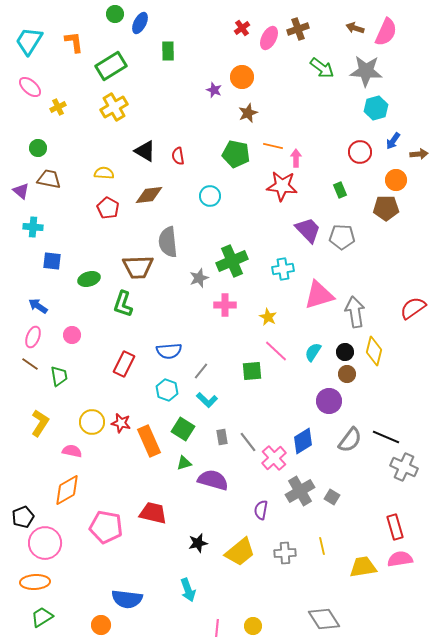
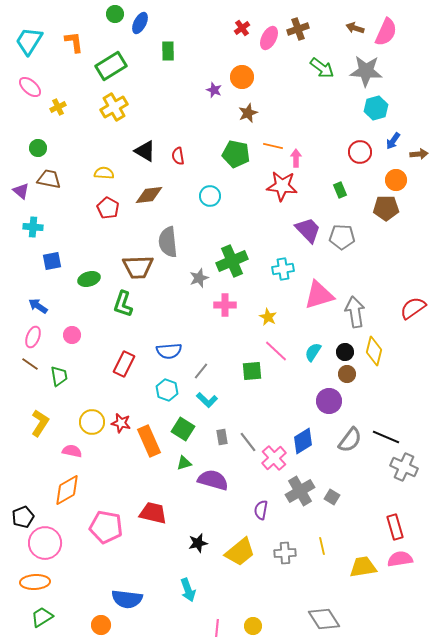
blue square at (52, 261): rotated 18 degrees counterclockwise
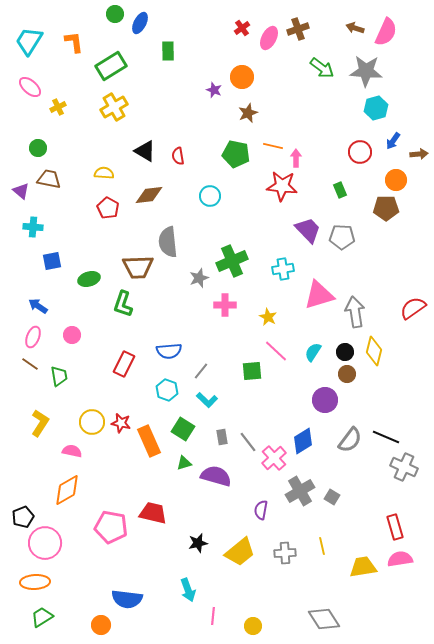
purple circle at (329, 401): moved 4 px left, 1 px up
purple semicircle at (213, 480): moved 3 px right, 4 px up
pink pentagon at (106, 527): moved 5 px right
pink line at (217, 628): moved 4 px left, 12 px up
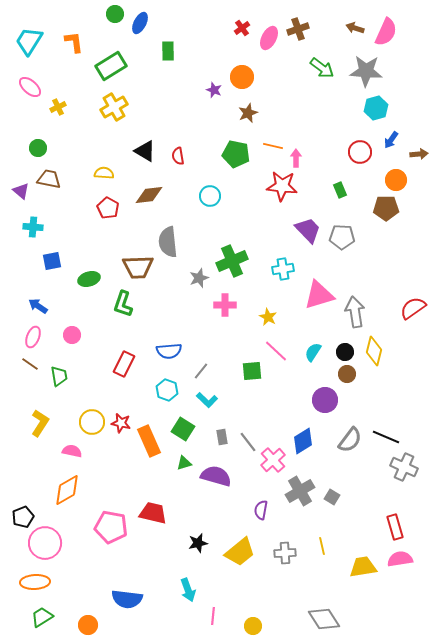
blue arrow at (393, 141): moved 2 px left, 1 px up
pink cross at (274, 458): moved 1 px left, 2 px down
orange circle at (101, 625): moved 13 px left
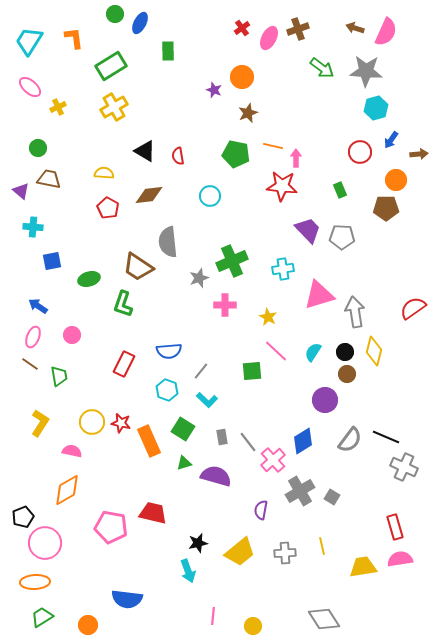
orange L-shape at (74, 42): moved 4 px up
brown trapezoid at (138, 267): rotated 36 degrees clockwise
cyan arrow at (188, 590): moved 19 px up
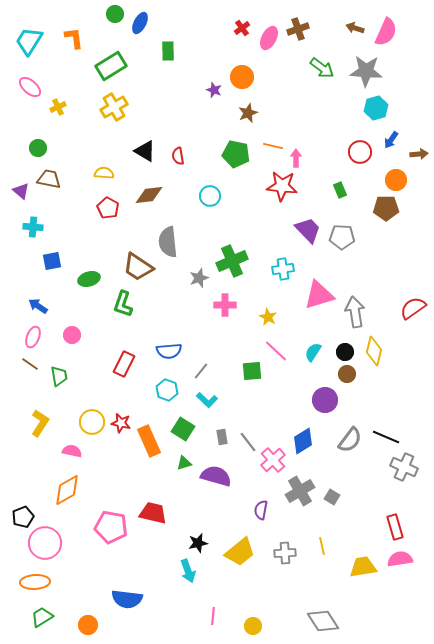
gray diamond at (324, 619): moved 1 px left, 2 px down
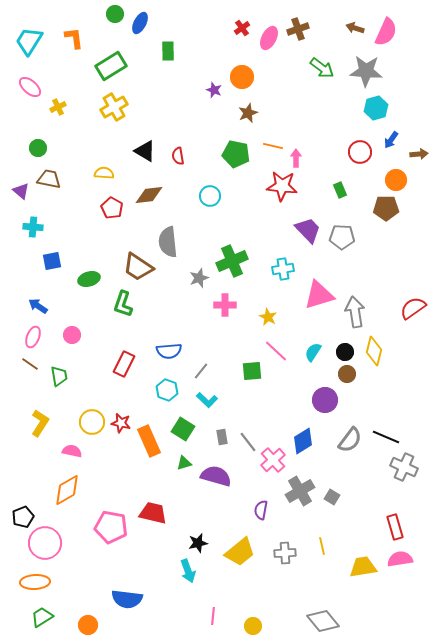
red pentagon at (108, 208): moved 4 px right
gray diamond at (323, 621): rotated 8 degrees counterclockwise
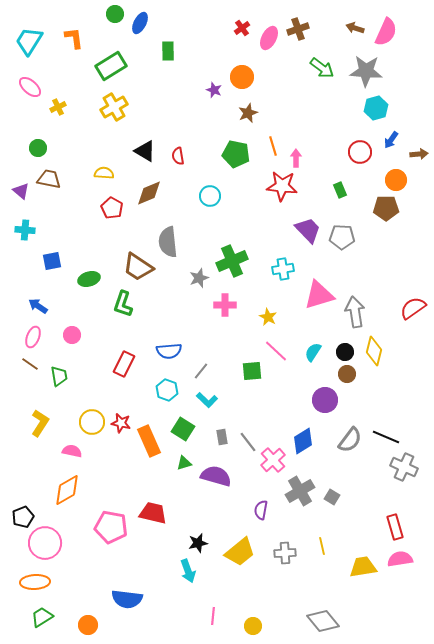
orange line at (273, 146): rotated 60 degrees clockwise
brown diamond at (149, 195): moved 2 px up; rotated 16 degrees counterclockwise
cyan cross at (33, 227): moved 8 px left, 3 px down
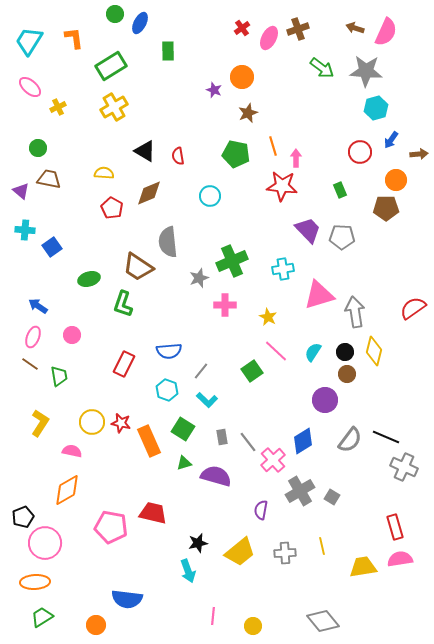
blue square at (52, 261): moved 14 px up; rotated 24 degrees counterclockwise
green square at (252, 371): rotated 30 degrees counterclockwise
orange circle at (88, 625): moved 8 px right
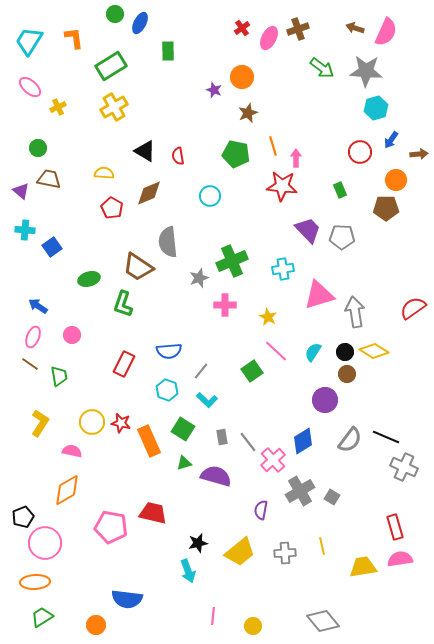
yellow diamond at (374, 351): rotated 72 degrees counterclockwise
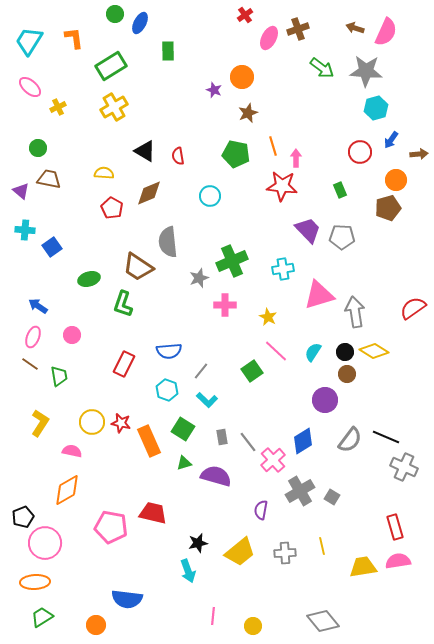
red cross at (242, 28): moved 3 px right, 13 px up
brown pentagon at (386, 208): moved 2 px right; rotated 15 degrees counterclockwise
pink semicircle at (400, 559): moved 2 px left, 2 px down
